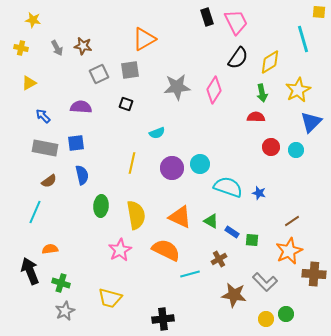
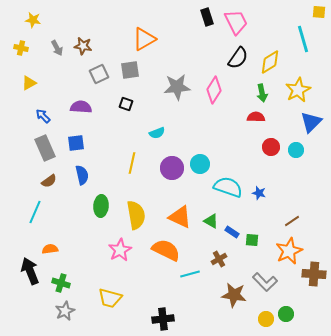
gray rectangle at (45, 148): rotated 55 degrees clockwise
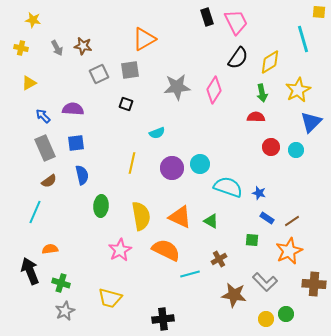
purple semicircle at (81, 107): moved 8 px left, 2 px down
yellow semicircle at (136, 215): moved 5 px right, 1 px down
blue rectangle at (232, 232): moved 35 px right, 14 px up
brown cross at (314, 274): moved 10 px down
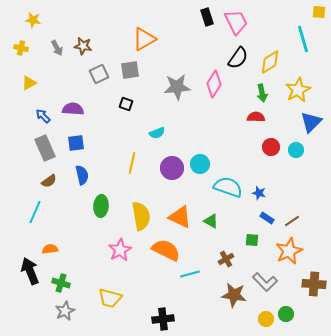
pink diamond at (214, 90): moved 6 px up
brown cross at (219, 259): moved 7 px right
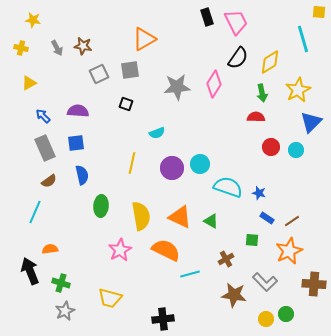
purple semicircle at (73, 109): moved 5 px right, 2 px down
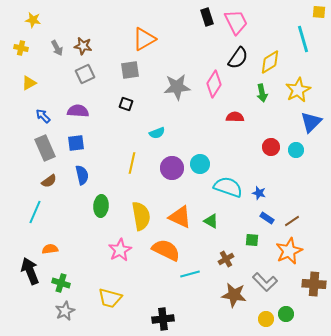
gray square at (99, 74): moved 14 px left
red semicircle at (256, 117): moved 21 px left
